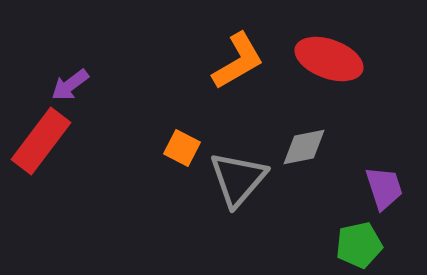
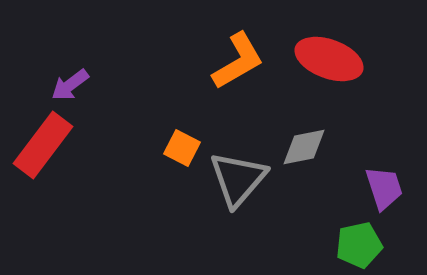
red rectangle: moved 2 px right, 4 px down
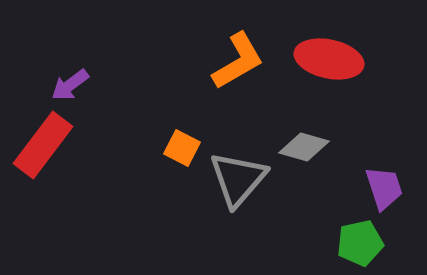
red ellipse: rotated 8 degrees counterclockwise
gray diamond: rotated 27 degrees clockwise
green pentagon: moved 1 px right, 2 px up
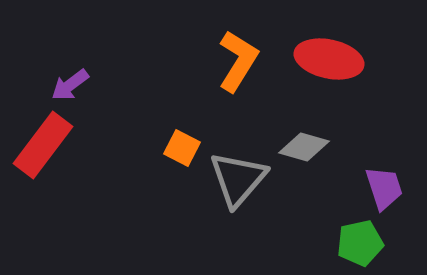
orange L-shape: rotated 28 degrees counterclockwise
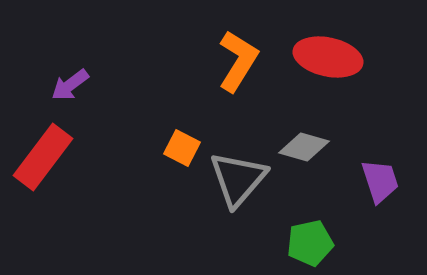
red ellipse: moved 1 px left, 2 px up
red rectangle: moved 12 px down
purple trapezoid: moved 4 px left, 7 px up
green pentagon: moved 50 px left
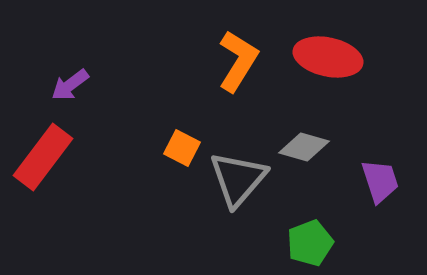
green pentagon: rotated 9 degrees counterclockwise
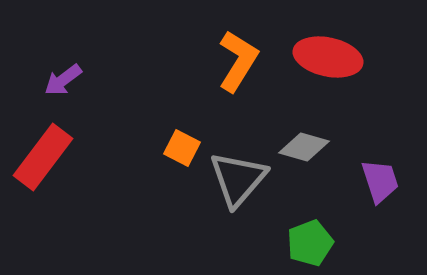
purple arrow: moved 7 px left, 5 px up
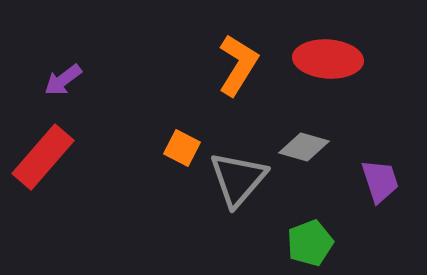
red ellipse: moved 2 px down; rotated 8 degrees counterclockwise
orange L-shape: moved 4 px down
red rectangle: rotated 4 degrees clockwise
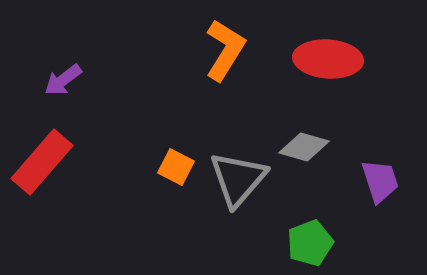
orange L-shape: moved 13 px left, 15 px up
orange square: moved 6 px left, 19 px down
red rectangle: moved 1 px left, 5 px down
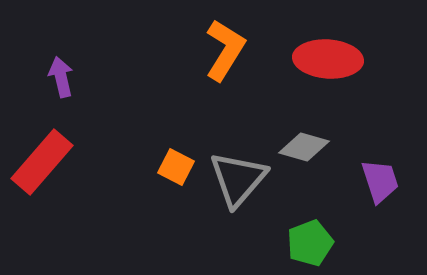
purple arrow: moved 2 px left, 3 px up; rotated 114 degrees clockwise
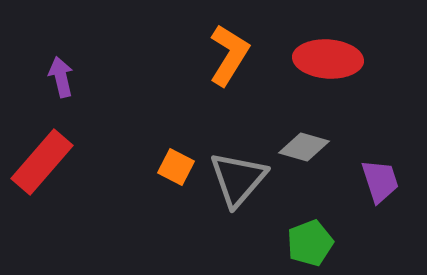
orange L-shape: moved 4 px right, 5 px down
